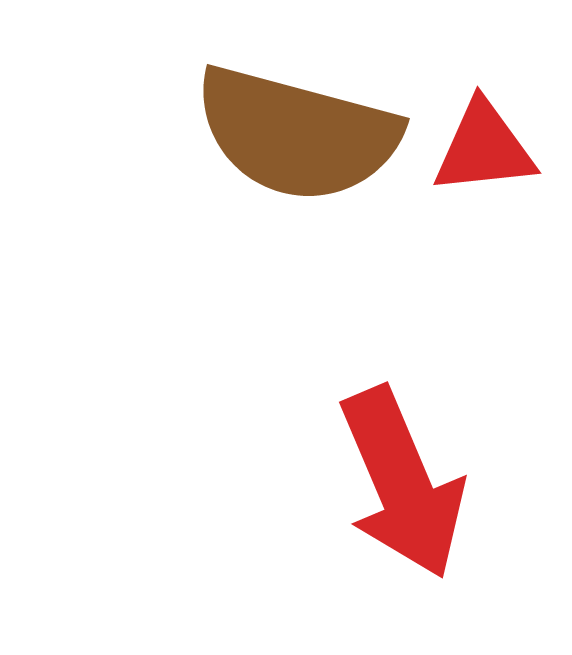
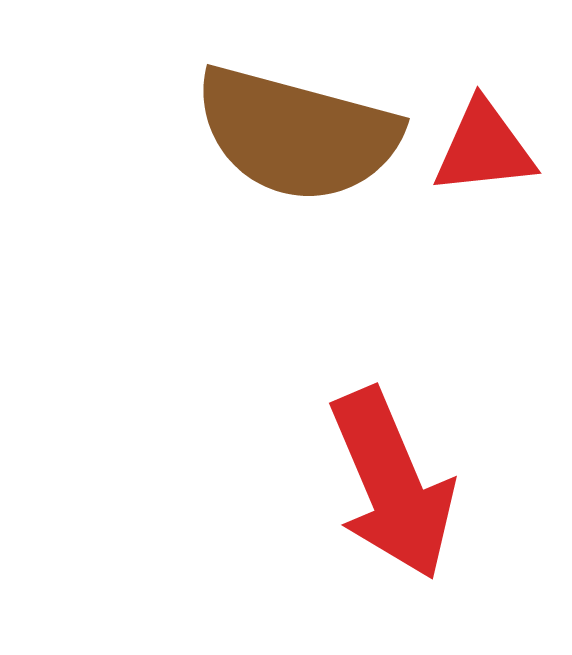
red arrow: moved 10 px left, 1 px down
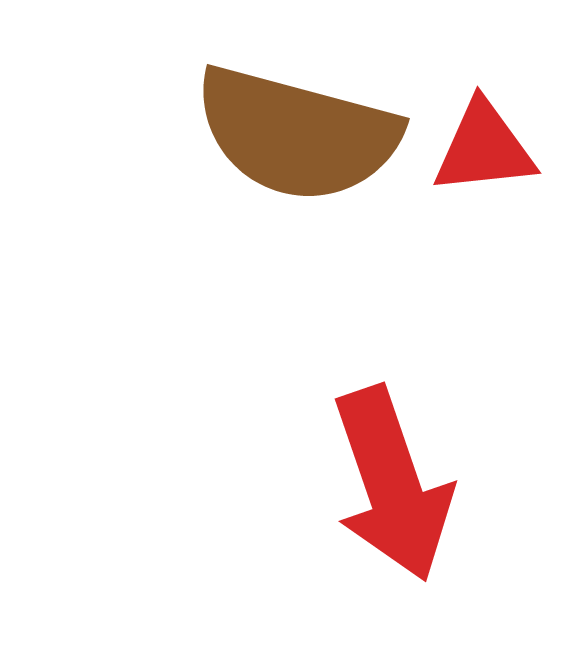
red arrow: rotated 4 degrees clockwise
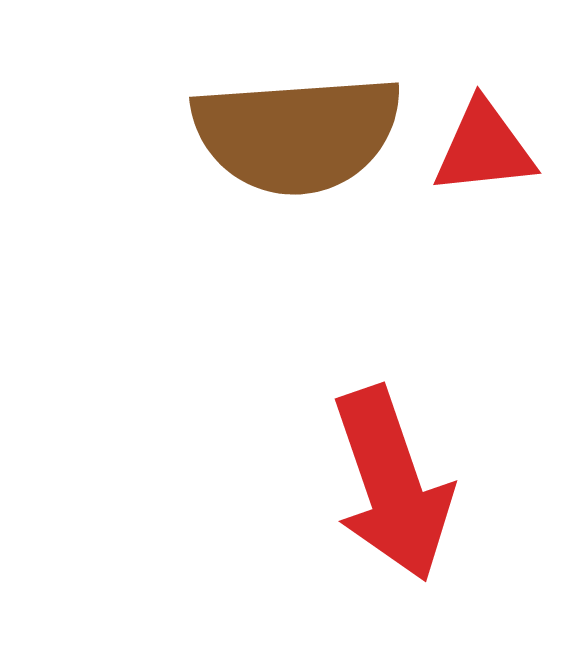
brown semicircle: rotated 19 degrees counterclockwise
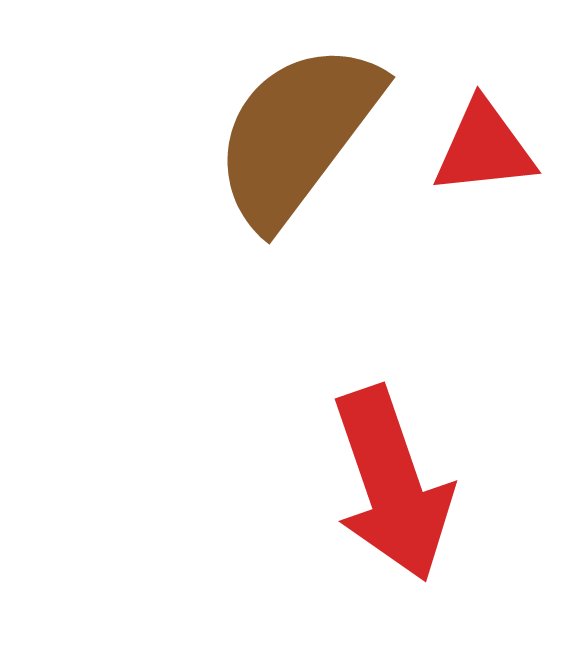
brown semicircle: rotated 131 degrees clockwise
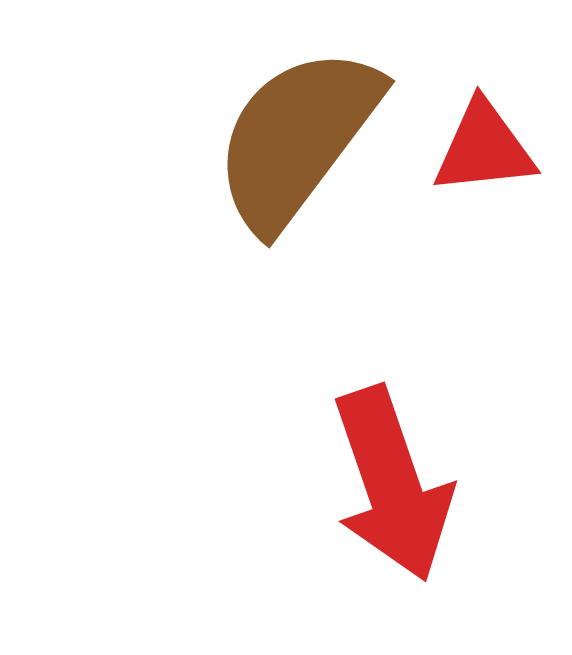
brown semicircle: moved 4 px down
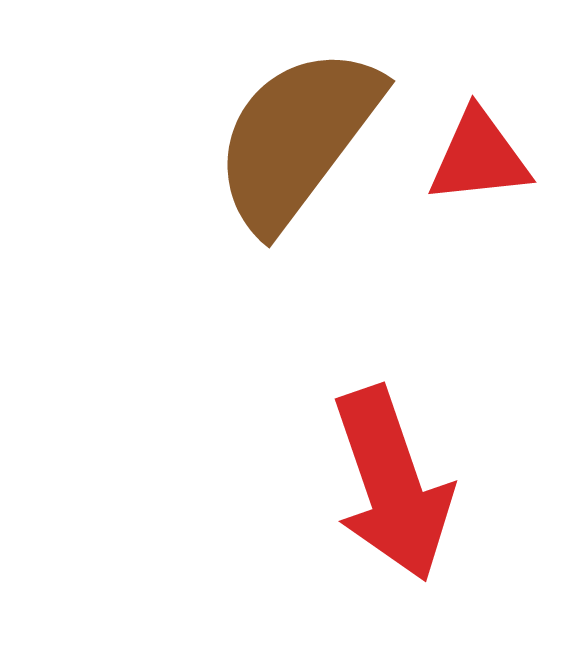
red triangle: moved 5 px left, 9 px down
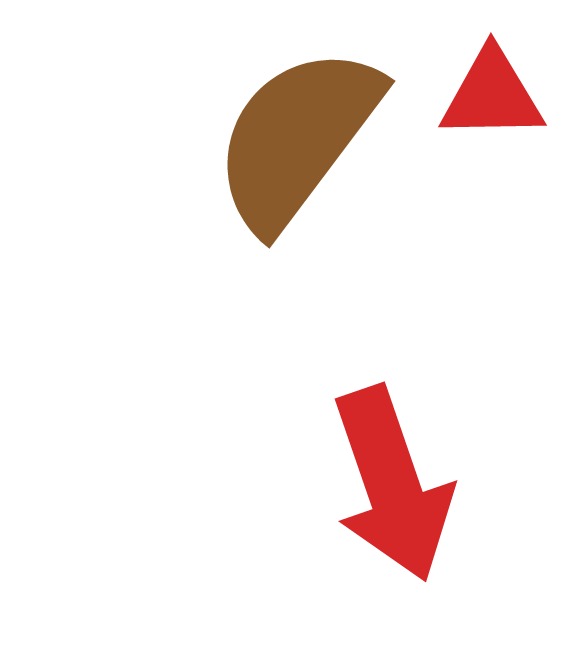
red triangle: moved 13 px right, 62 px up; rotated 5 degrees clockwise
